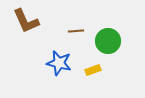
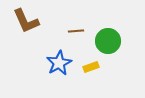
blue star: rotated 30 degrees clockwise
yellow rectangle: moved 2 px left, 3 px up
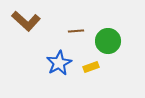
brown L-shape: rotated 24 degrees counterclockwise
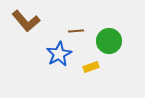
brown L-shape: rotated 8 degrees clockwise
green circle: moved 1 px right
blue star: moved 9 px up
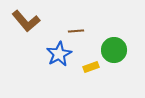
green circle: moved 5 px right, 9 px down
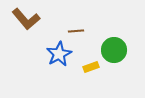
brown L-shape: moved 2 px up
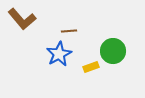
brown L-shape: moved 4 px left
brown line: moved 7 px left
green circle: moved 1 px left, 1 px down
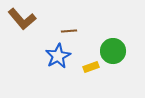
blue star: moved 1 px left, 2 px down
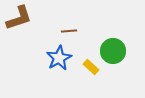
brown L-shape: moved 3 px left, 1 px up; rotated 68 degrees counterclockwise
blue star: moved 1 px right, 2 px down
yellow rectangle: rotated 63 degrees clockwise
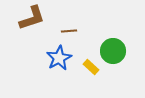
brown L-shape: moved 13 px right
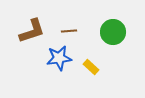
brown L-shape: moved 13 px down
green circle: moved 19 px up
blue star: rotated 20 degrees clockwise
